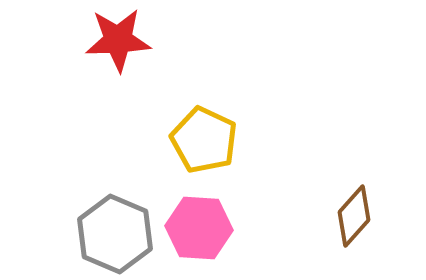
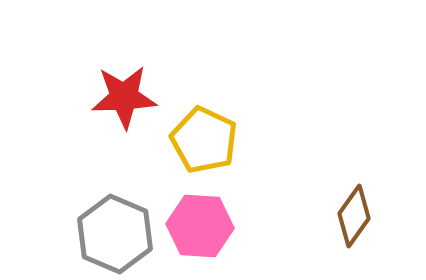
red star: moved 6 px right, 57 px down
brown diamond: rotated 6 degrees counterclockwise
pink hexagon: moved 1 px right, 2 px up
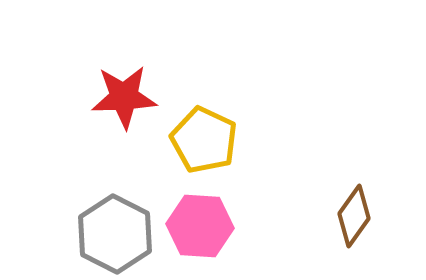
gray hexagon: rotated 4 degrees clockwise
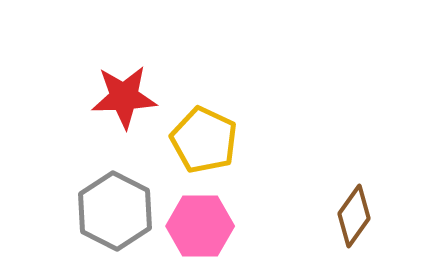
pink hexagon: rotated 4 degrees counterclockwise
gray hexagon: moved 23 px up
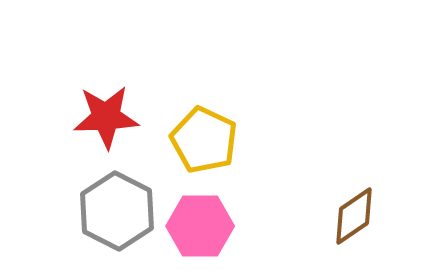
red star: moved 18 px left, 20 px down
gray hexagon: moved 2 px right
brown diamond: rotated 20 degrees clockwise
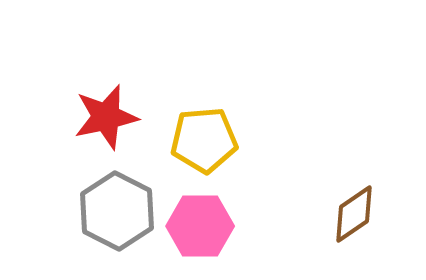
red star: rotated 10 degrees counterclockwise
yellow pentagon: rotated 30 degrees counterclockwise
brown diamond: moved 2 px up
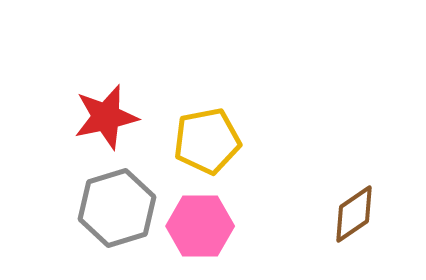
yellow pentagon: moved 3 px right, 1 px down; rotated 6 degrees counterclockwise
gray hexagon: moved 3 px up; rotated 16 degrees clockwise
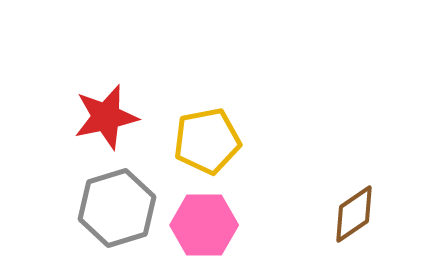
pink hexagon: moved 4 px right, 1 px up
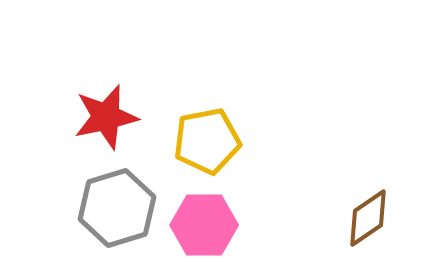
brown diamond: moved 14 px right, 4 px down
